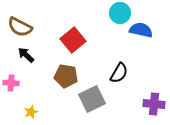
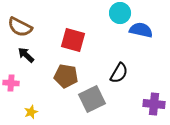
red square: rotated 35 degrees counterclockwise
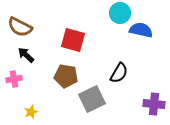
pink cross: moved 3 px right, 4 px up; rotated 14 degrees counterclockwise
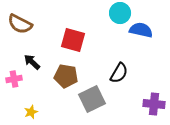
brown semicircle: moved 3 px up
black arrow: moved 6 px right, 7 px down
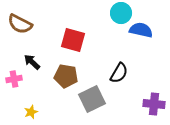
cyan circle: moved 1 px right
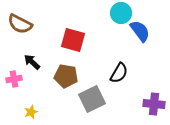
blue semicircle: moved 1 px left, 1 px down; rotated 40 degrees clockwise
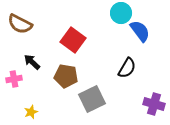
red square: rotated 20 degrees clockwise
black semicircle: moved 8 px right, 5 px up
purple cross: rotated 10 degrees clockwise
